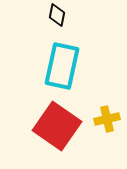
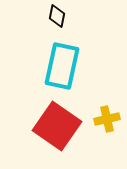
black diamond: moved 1 px down
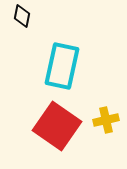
black diamond: moved 35 px left
yellow cross: moved 1 px left, 1 px down
